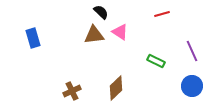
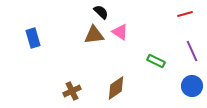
red line: moved 23 px right
brown diamond: rotated 10 degrees clockwise
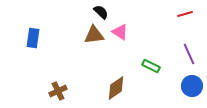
blue rectangle: rotated 24 degrees clockwise
purple line: moved 3 px left, 3 px down
green rectangle: moved 5 px left, 5 px down
brown cross: moved 14 px left
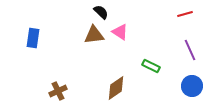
purple line: moved 1 px right, 4 px up
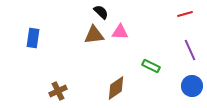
pink triangle: rotated 30 degrees counterclockwise
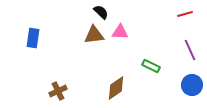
blue circle: moved 1 px up
